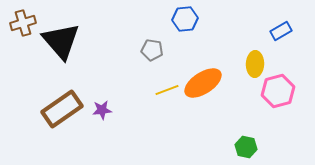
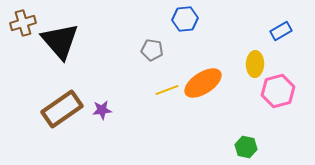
black triangle: moved 1 px left
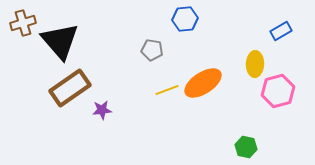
brown rectangle: moved 8 px right, 21 px up
